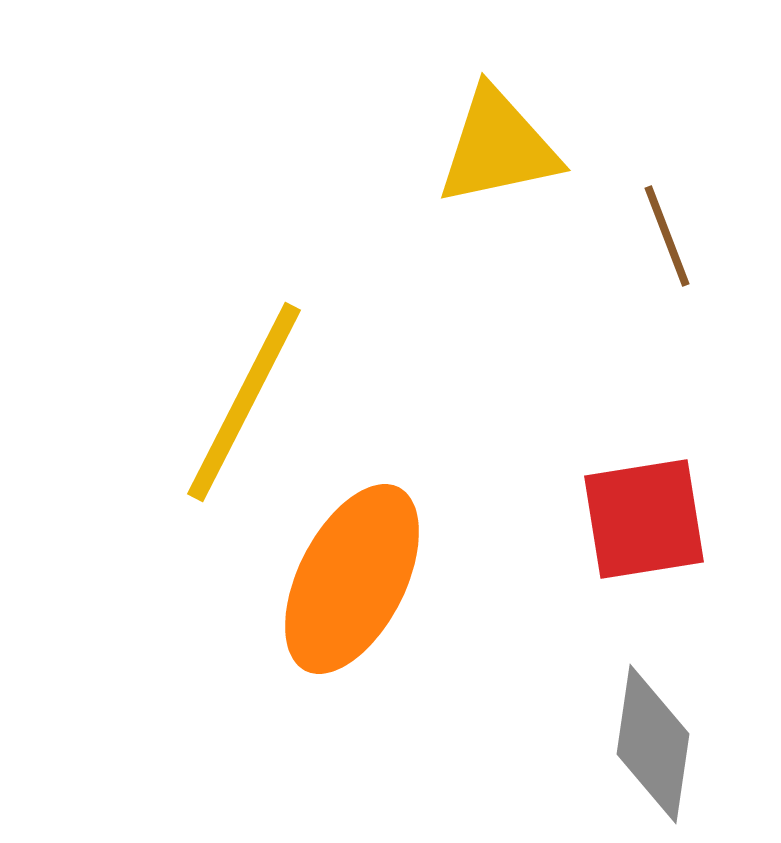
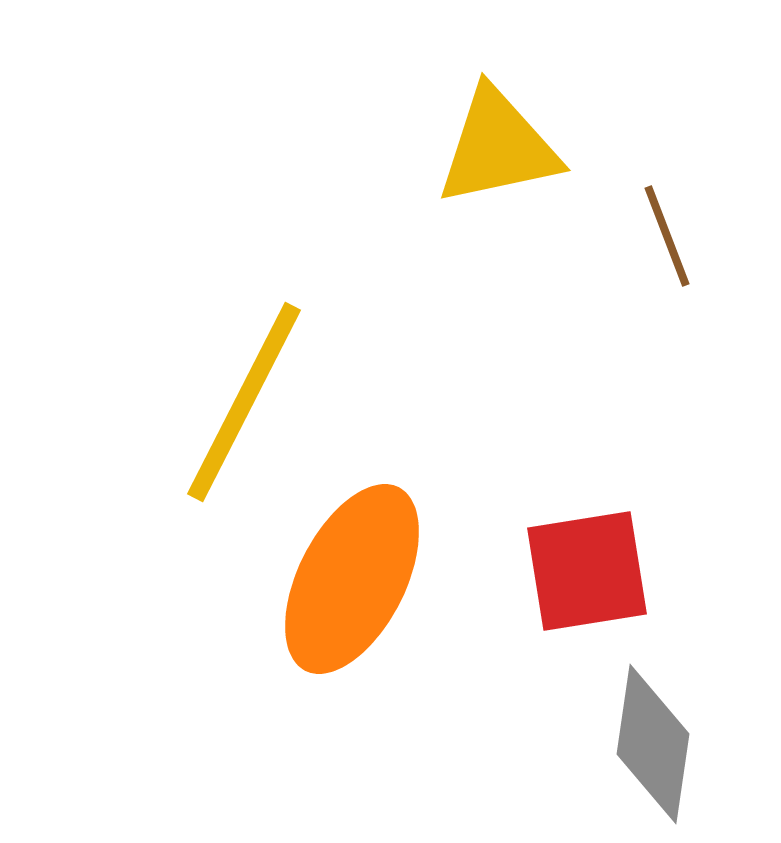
red square: moved 57 px left, 52 px down
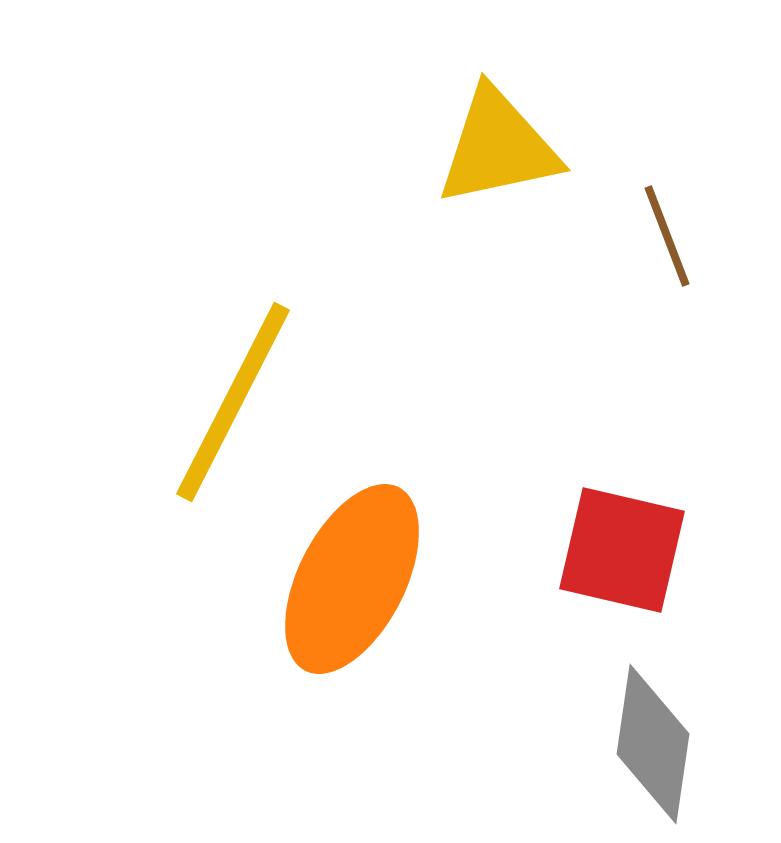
yellow line: moved 11 px left
red square: moved 35 px right, 21 px up; rotated 22 degrees clockwise
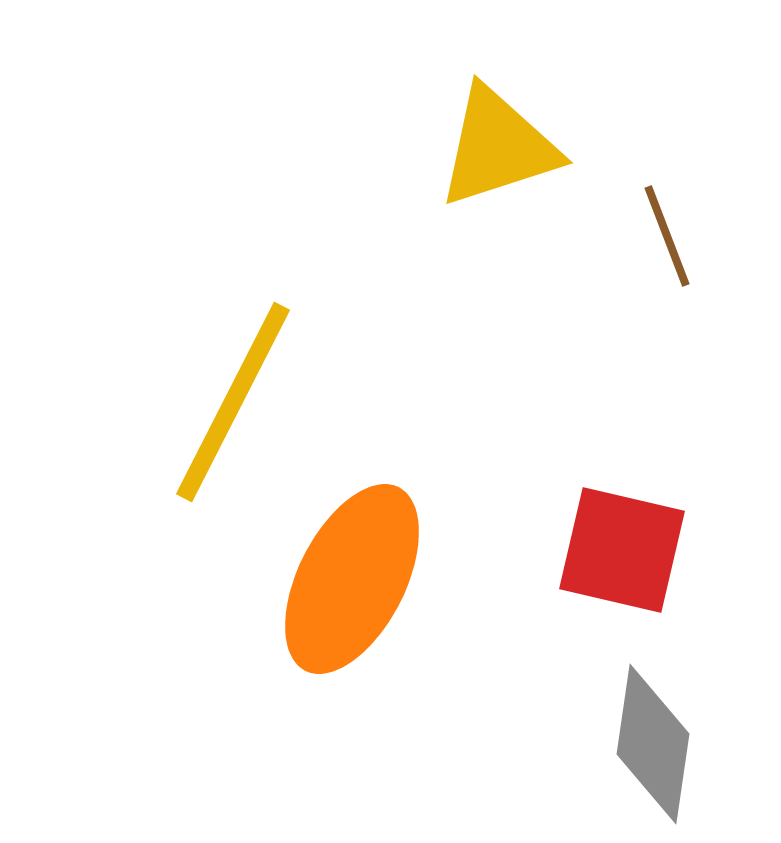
yellow triangle: rotated 6 degrees counterclockwise
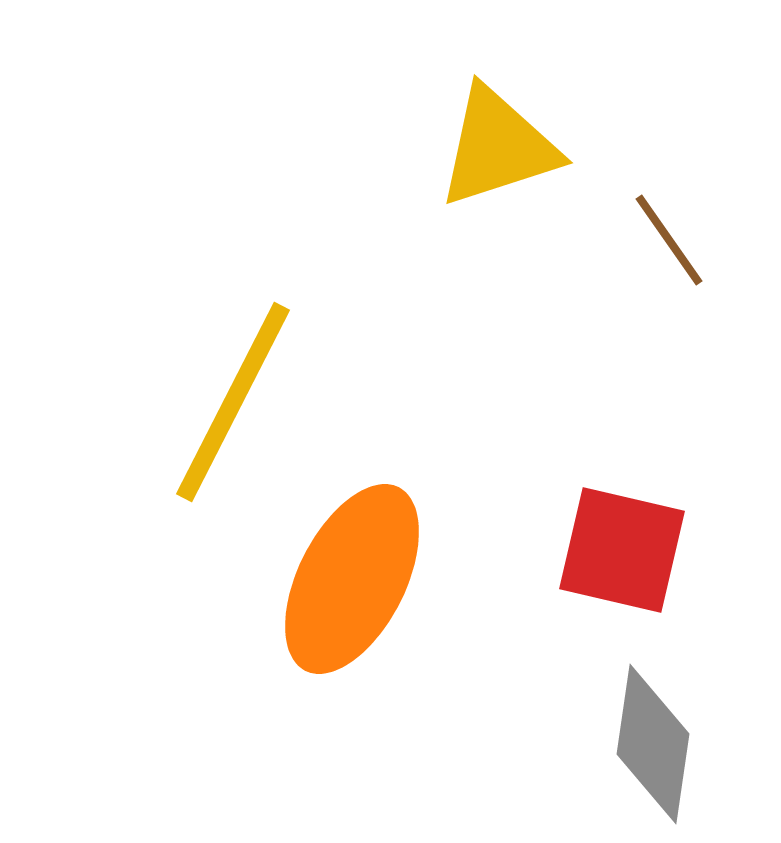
brown line: moved 2 px right, 4 px down; rotated 14 degrees counterclockwise
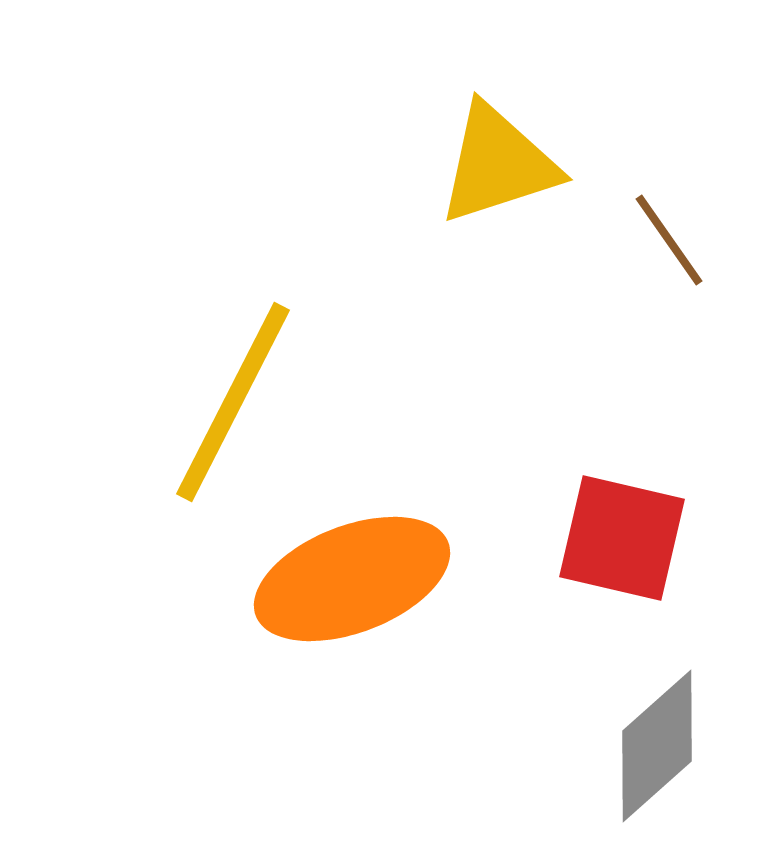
yellow triangle: moved 17 px down
red square: moved 12 px up
orange ellipse: rotated 42 degrees clockwise
gray diamond: moved 4 px right, 2 px down; rotated 40 degrees clockwise
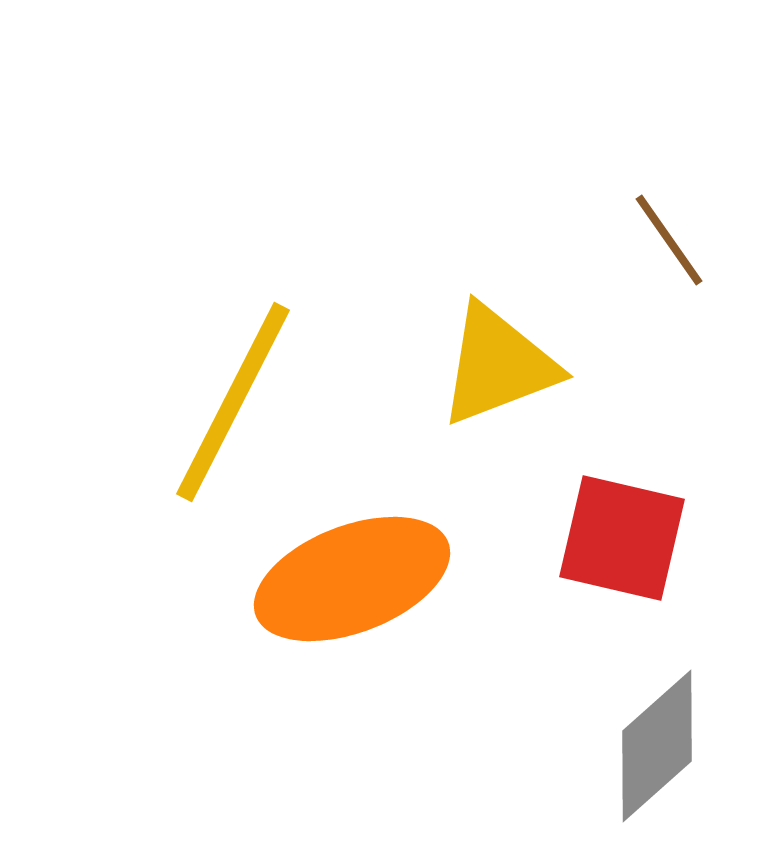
yellow triangle: moved 201 px down; rotated 3 degrees counterclockwise
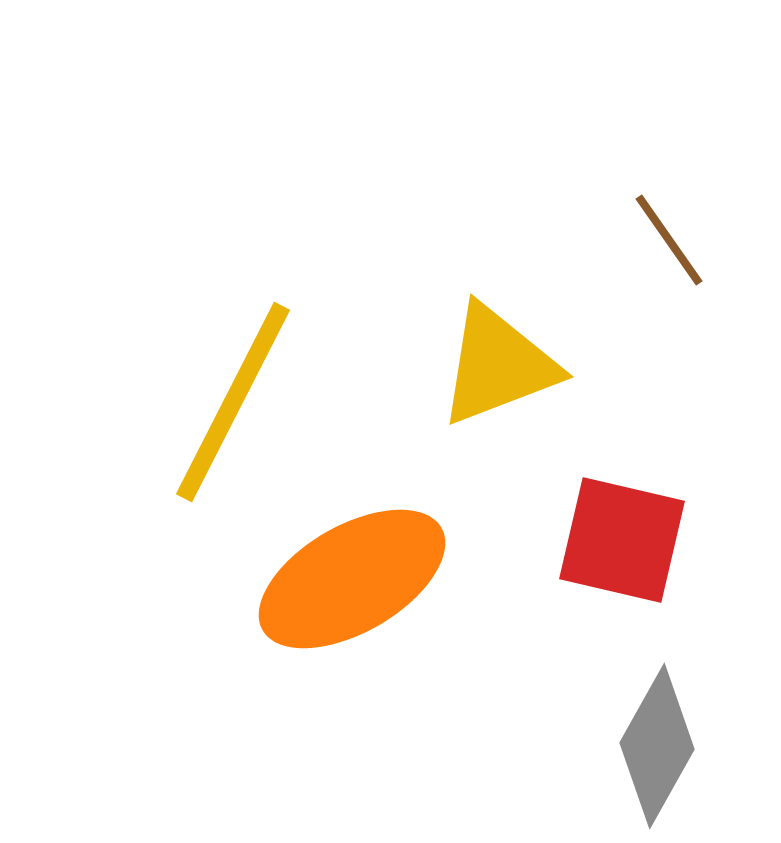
red square: moved 2 px down
orange ellipse: rotated 9 degrees counterclockwise
gray diamond: rotated 19 degrees counterclockwise
